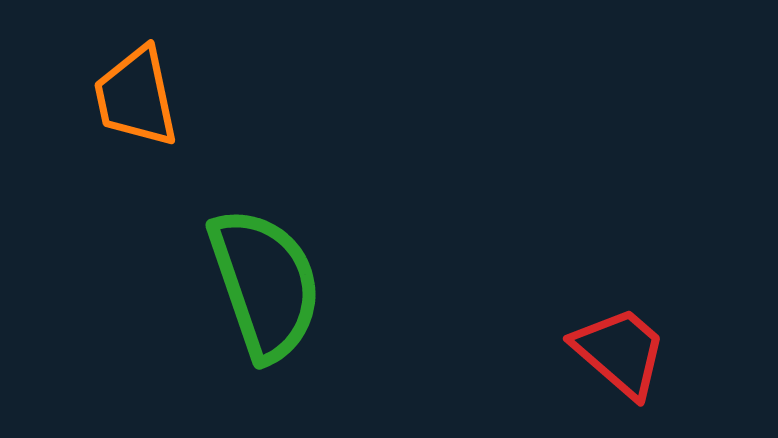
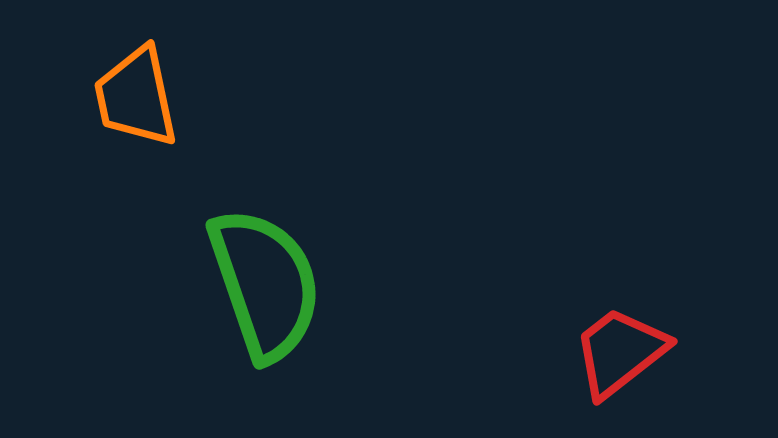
red trapezoid: rotated 79 degrees counterclockwise
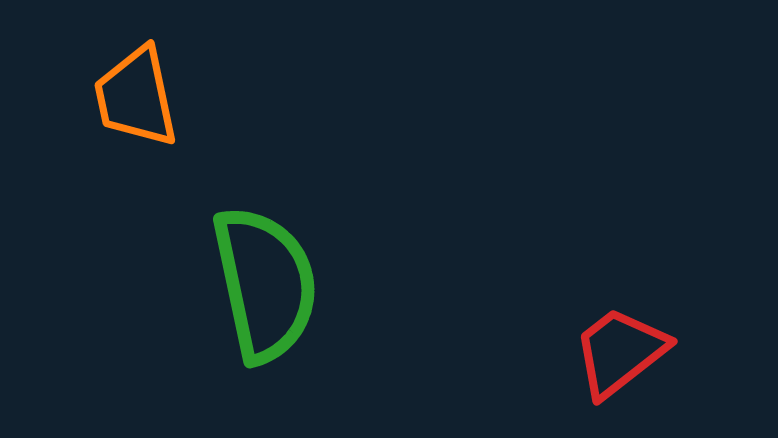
green semicircle: rotated 7 degrees clockwise
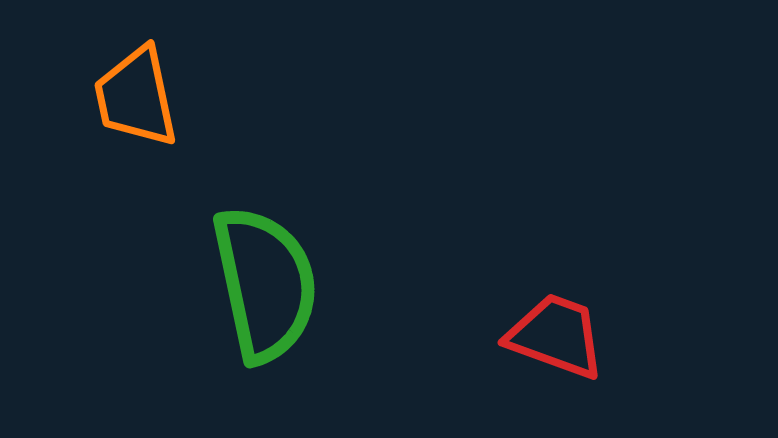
red trapezoid: moved 64 px left, 16 px up; rotated 58 degrees clockwise
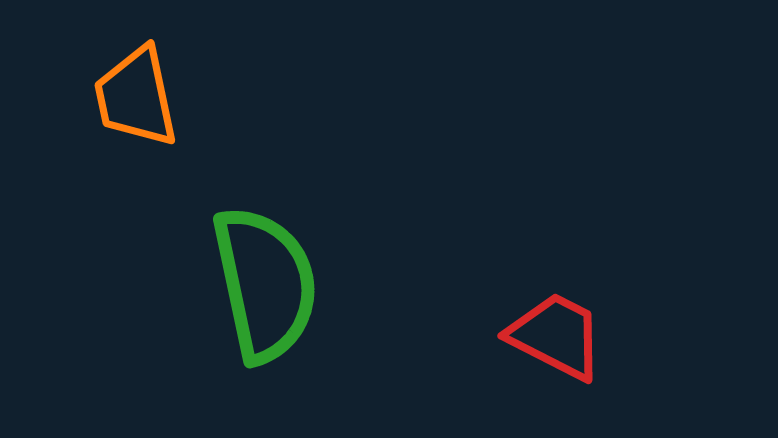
red trapezoid: rotated 7 degrees clockwise
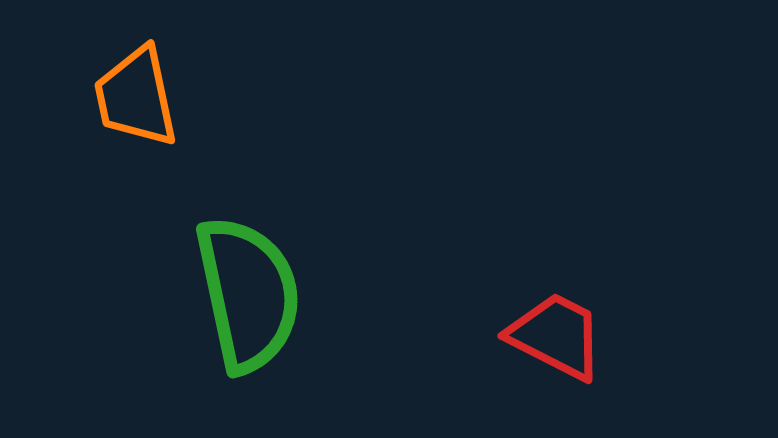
green semicircle: moved 17 px left, 10 px down
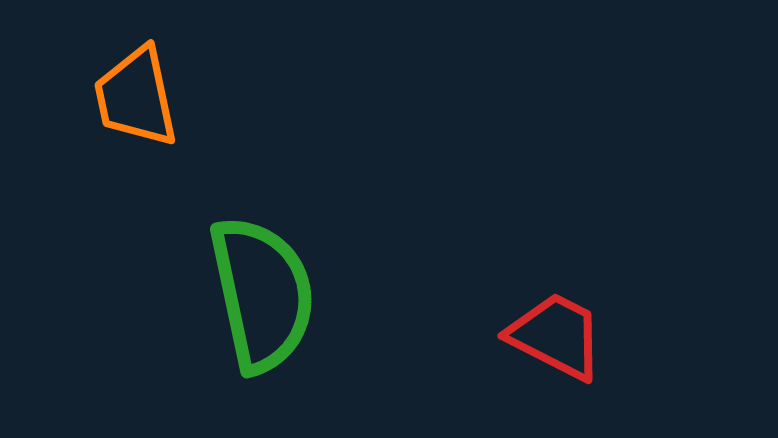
green semicircle: moved 14 px right
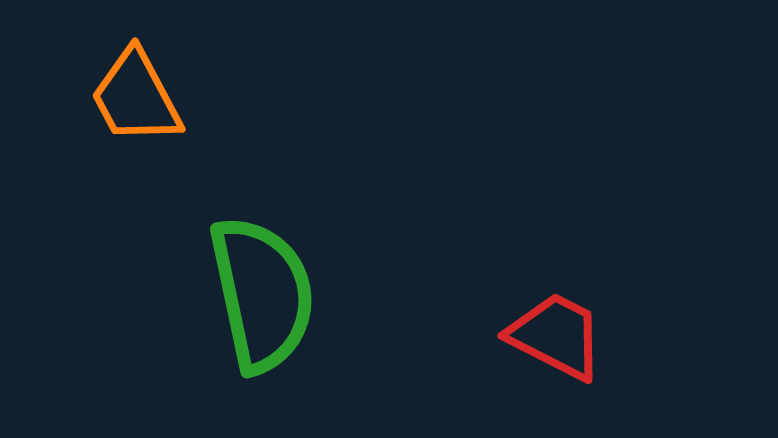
orange trapezoid: rotated 16 degrees counterclockwise
